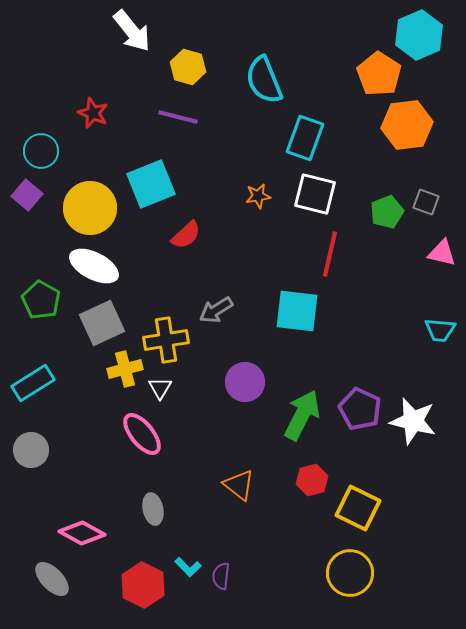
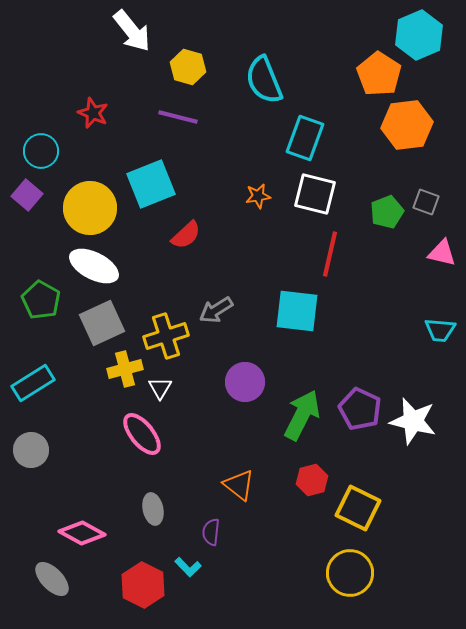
yellow cross at (166, 340): moved 4 px up; rotated 9 degrees counterclockwise
purple semicircle at (221, 576): moved 10 px left, 44 px up
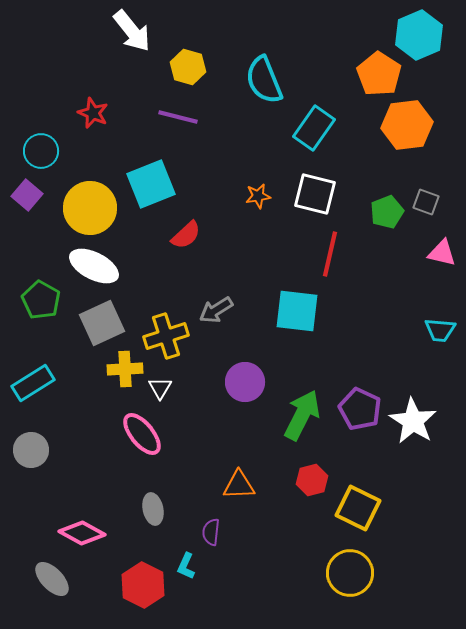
cyan rectangle at (305, 138): moved 9 px right, 10 px up; rotated 15 degrees clockwise
yellow cross at (125, 369): rotated 12 degrees clockwise
white star at (413, 421): rotated 18 degrees clockwise
orange triangle at (239, 485): rotated 40 degrees counterclockwise
cyan L-shape at (188, 567): moved 2 px left, 1 px up; rotated 68 degrees clockwise
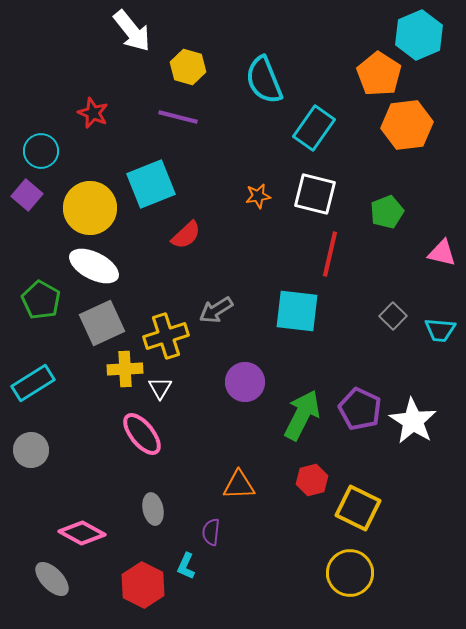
gray square at (426, 202): moved 33 px left, 114 px down; rotated 24 degrees clockwise
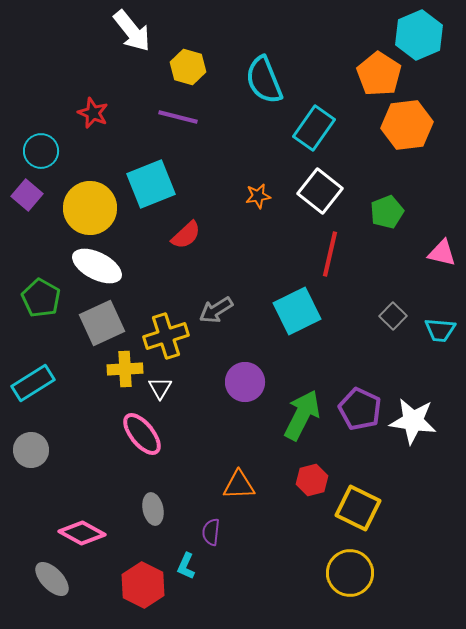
white square at (315, 194): moved 5 px right, 3 px up; rotated 24 degrees clockwise
white ellipse at (94, 266): moved 3 px right
green pentagon at (41, 300): moved 2 px up
cyan square at (297, 311): rotated 33 degrees counterclockwise
white star at (413, 421): rotated 24 degrees counterclockwise
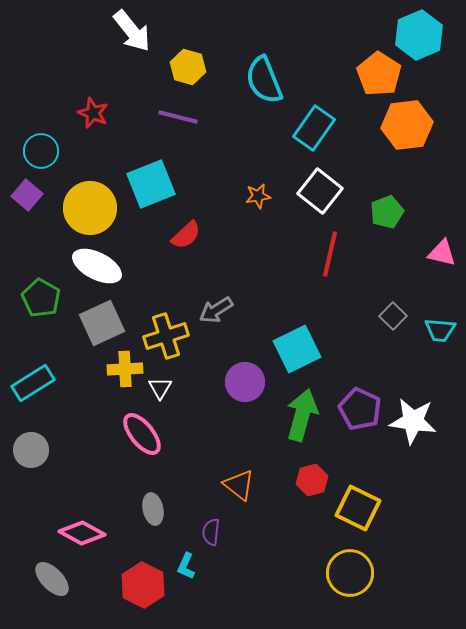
cyan square at (297, 311): moved 38 px down
green arrow at (302, 415): rotated 12 degrees counterclockwise
orange triangle at (239, 485): rotated 40 degrees clockwise
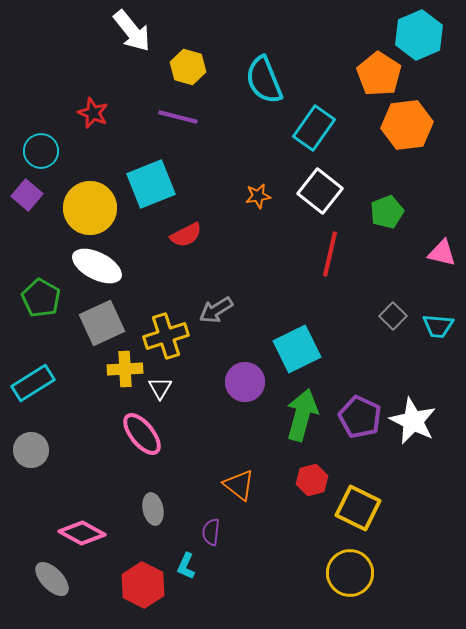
red semicircle at (186, 235): rotated 16 degrees clockwise
cyan trapezoid at (440, 330): moved 2 px left, 4 px up
purple pentagon at (360, 409): moved 8 px down
white star at (413, 421): rotated 18 degrees clockwise
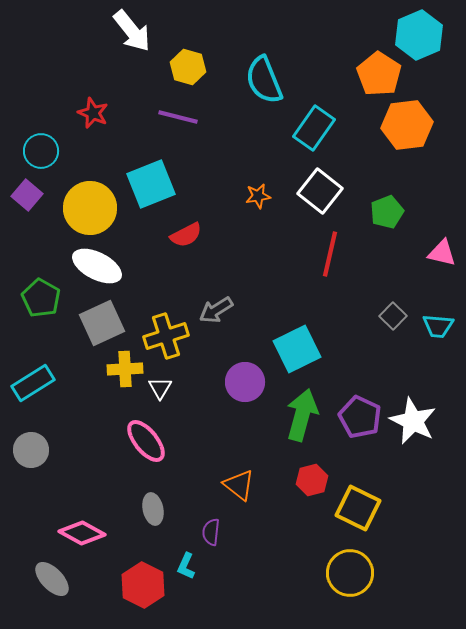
pink ellipse at (142, 434): moved 4 px right, 7 px down
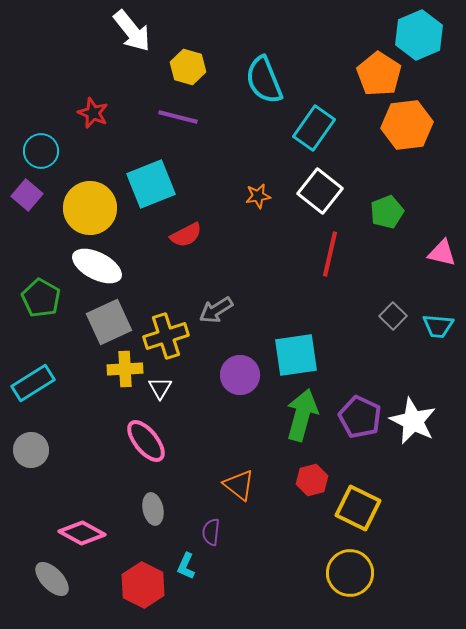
gray square at (102, 323): moved 7 px right, 1 px up
cyan square at (297, 349): moved 1 px left, 6 px down; rotated 18 degrees clockwise
purple circle at (245, 382): moved 5 px left, 7 px up
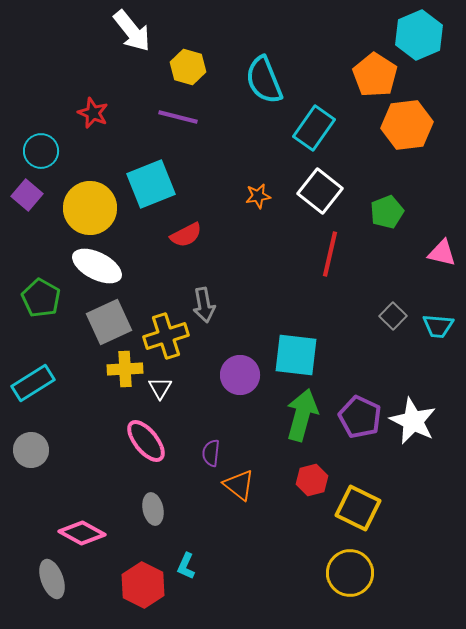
orange pentagon at (379, 74): moved 4 px left, 1 px down
gray arrow at (216, 310): moved 12 px left, 5 px up; rotated 68 degrees counterclockwise
cyan square at (296, 355): rotated 15 degrees clockwise
purple semicircle at (211, 532): moved 79 px up
gray ellipse at (52, 579): rotated 24 degrees clockwise
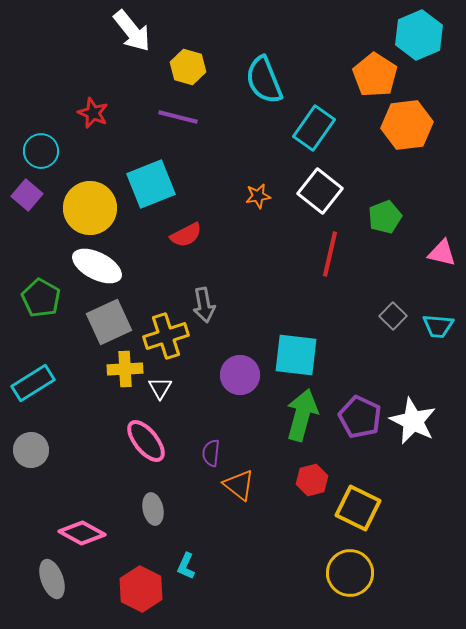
green pentagon at (387, 212): moved 2 px left, 5 px down
red hexagon at (143, 585): moved 2 px left, 4 px down
